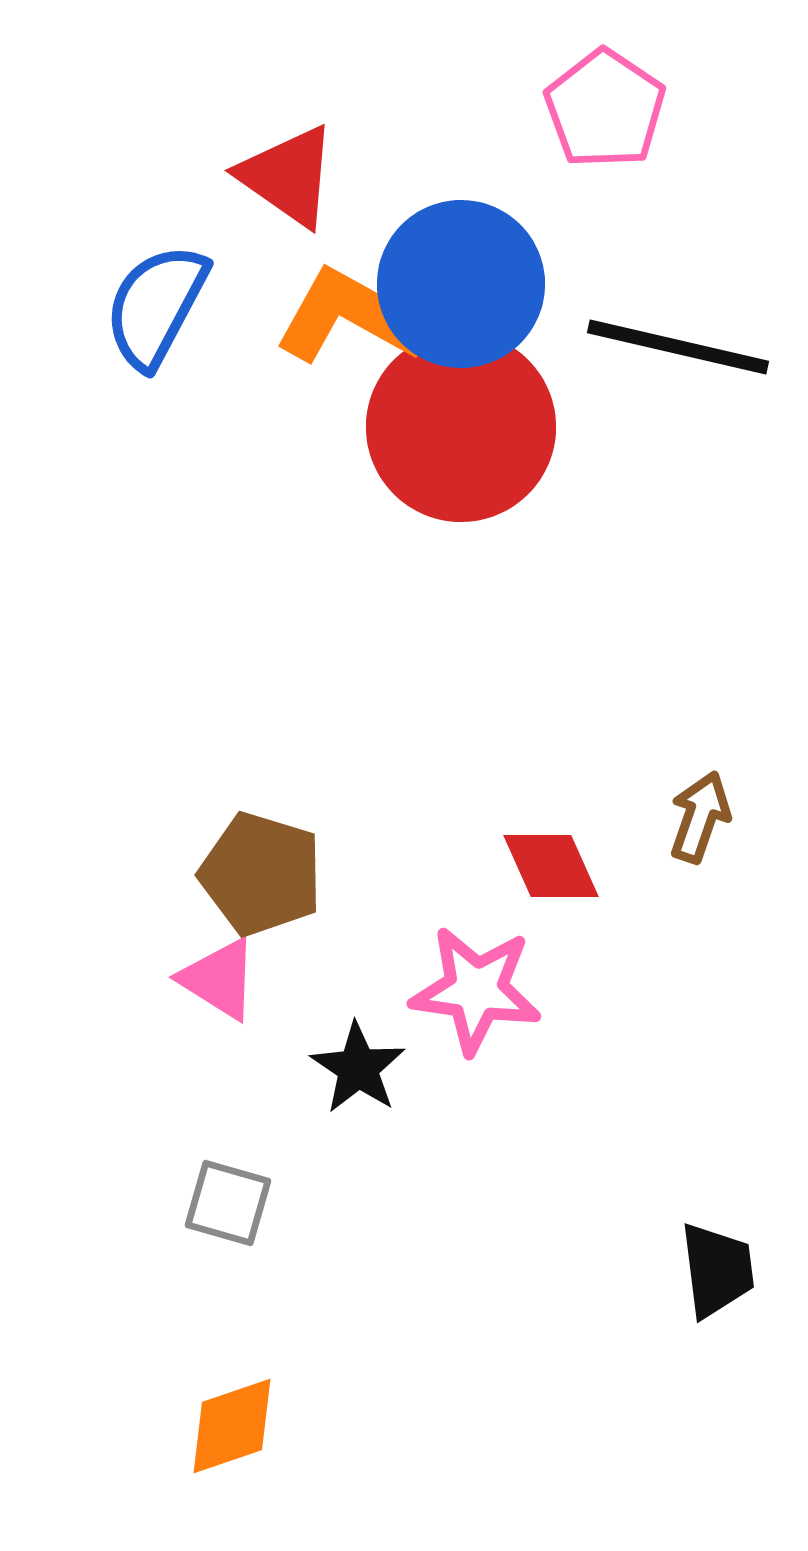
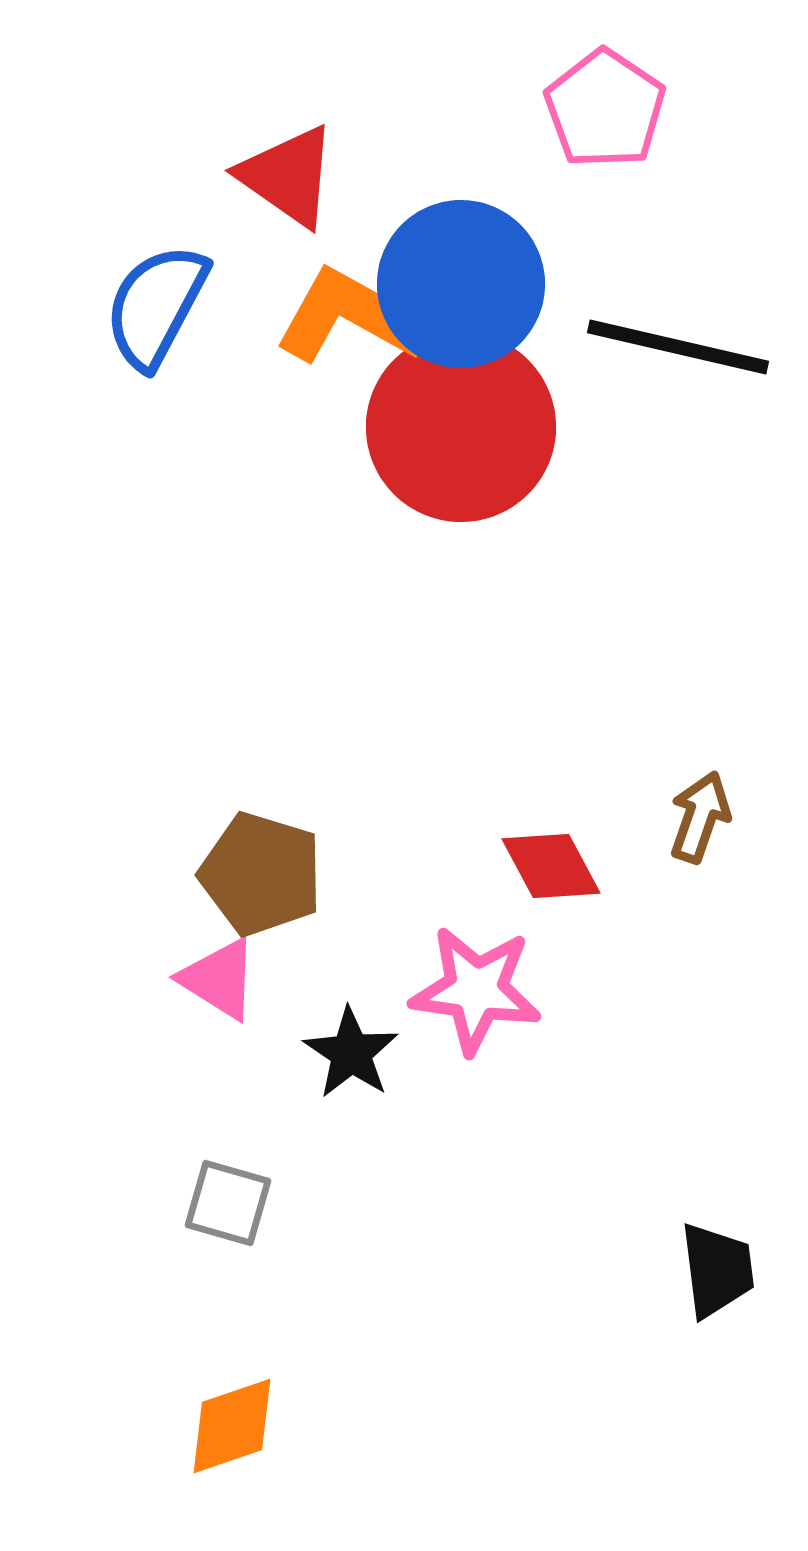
red diamond: rotated 4 degrees counterclockwise
black star: moved 7 px left, 15 px up
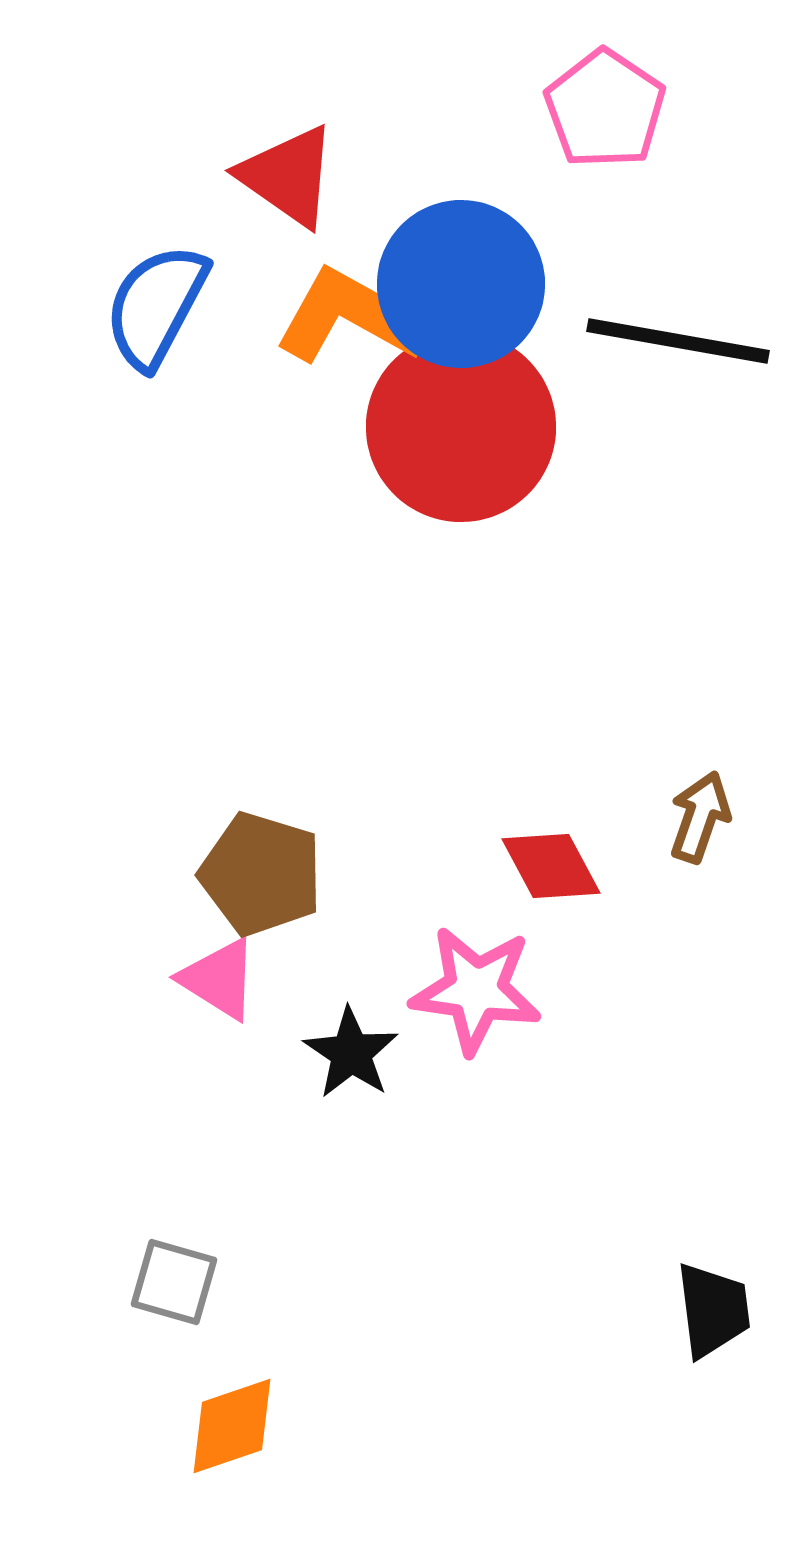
black line: moved 6 px up; rotated 3 degrees counterclockwise
gray square: moved 54 px left, 79 px down
black trapezoid: moved 4 px left, 40 px down
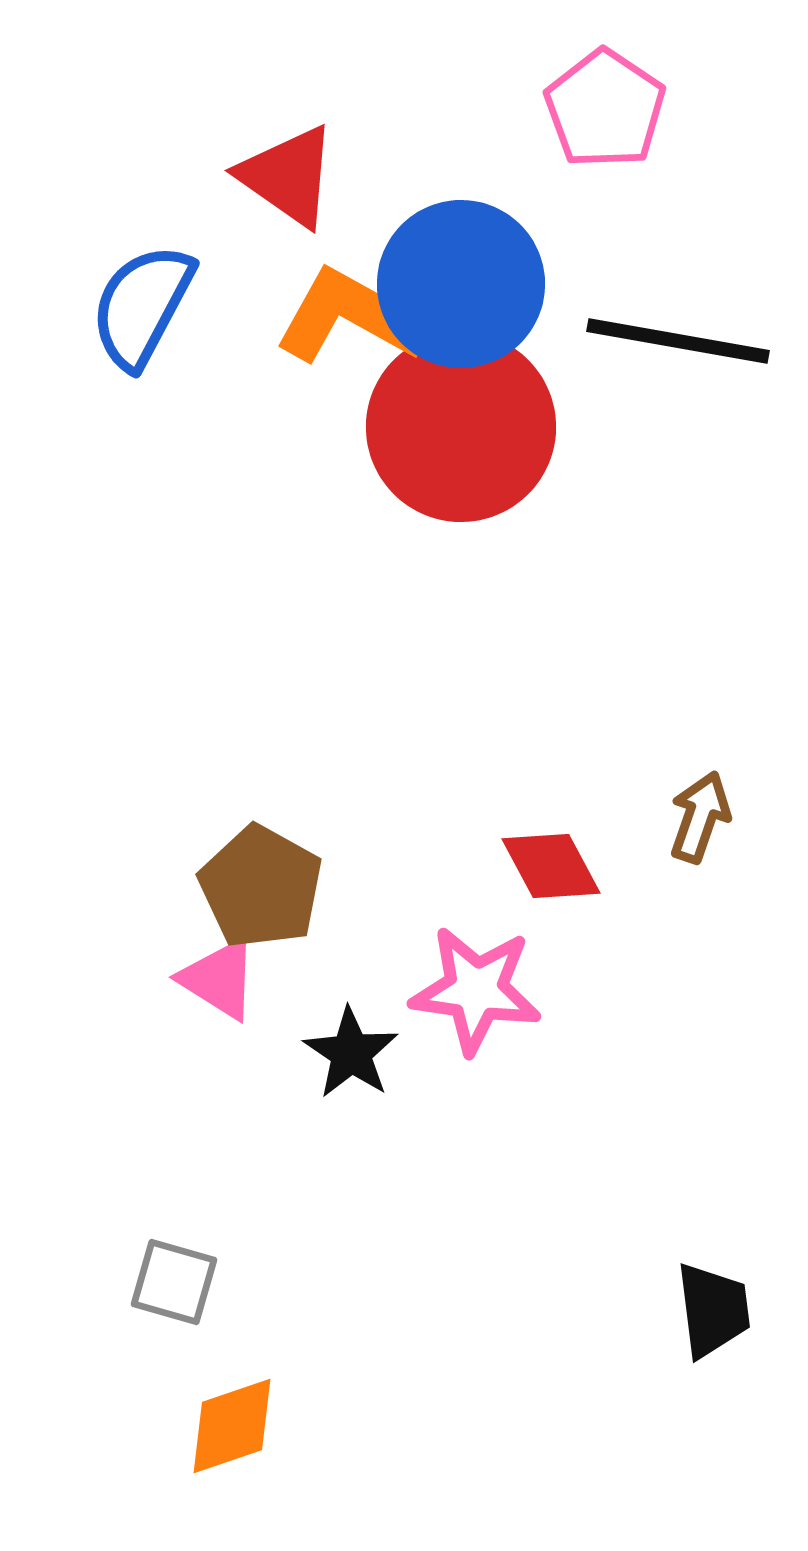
blue semicircle: moved 14 px left
brown pentagon: moved 13 px down; rotated 12 degrees clockwise
